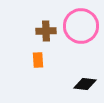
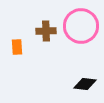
orange rectangle: moved 21 px left, 13 px up
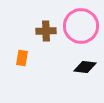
orange rectangle: moved 5 px right, 11 px down; rotated 14 degrees clockwise
black diamond: moved 17 px up
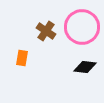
pink circle: moved 1 px right, 1 px down
brown cross: rotated 36 degrees clockwise
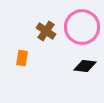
black diamond: moved 1 px up
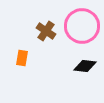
pink circle: moved 1 px up
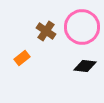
pink circle: moved 1 px down
orange rectangle: rotated 42 degrees clockwise
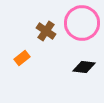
pink circle: moved 4 px up
black diamond: moved 1 px left, 1 px down
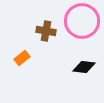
pink circle: moved 2 px up
brown cross: rotated 24 degrees counterclockwise
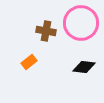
pink circle: moved 1 px left, 2 px down
orange rectangle: moved 7 px right, 4 px down
